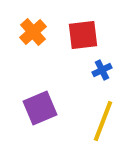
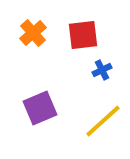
orange cross: moved 1 px down
yellow line: rotated 27 degrees clockwise
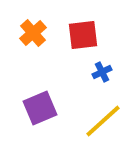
blue cross: moved 2 px down
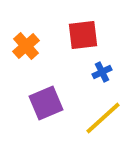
orange cross: moved 7 px left, 13 px down
purple square: moved 6 px right, 5 px up
yellow line: moved 3 px up
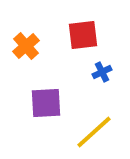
purple square: rotated 20 degrees clockwise
yellow line: moved 9 px left, 14 px down
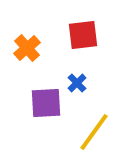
orange cross: moved 1 px right, 2 px down
blue cross: moved 25 px left, 11 px down; rotated 18 degrees counterclockwise
yellow line: rotated 12 degrees counterclockwise
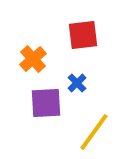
orange cross: moved 6 px right, 11 px down
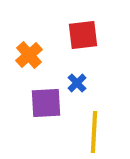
orange cross: moved 4 px left, 4 px up
yellow line: rotated 33 degrees counterclockwise
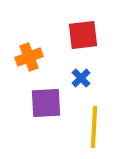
orange cross: moved 2 px down; rotated 20 degrees clockwise
blue cross: moved 4 px right, 5 px up
yellow line: moved 5 px up
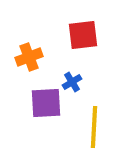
blue cross: moved 9 px left, 4 px down; rotated 12 degrees clockwise
